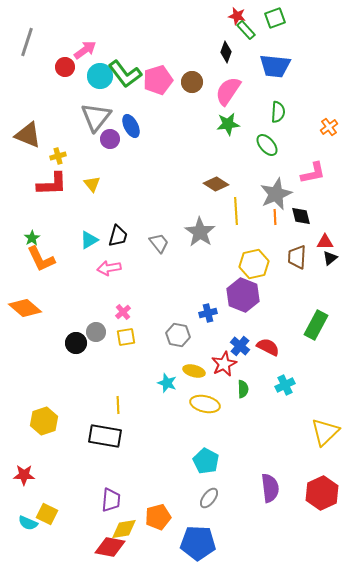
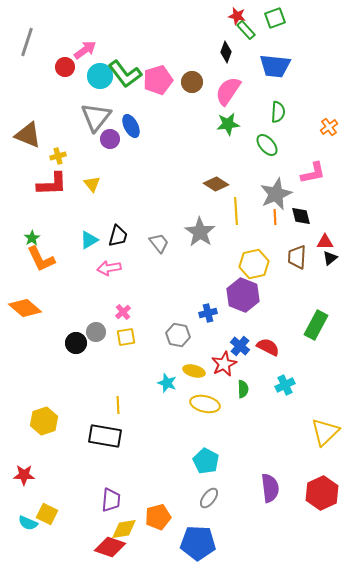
red diamond at (110, 547): rotated 8 degrees clockwise
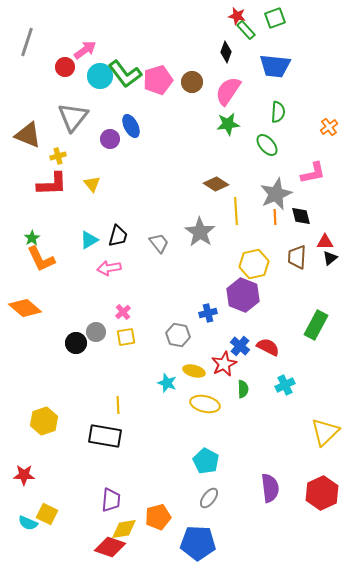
gray triangle at (96, 117): moved 23 px left
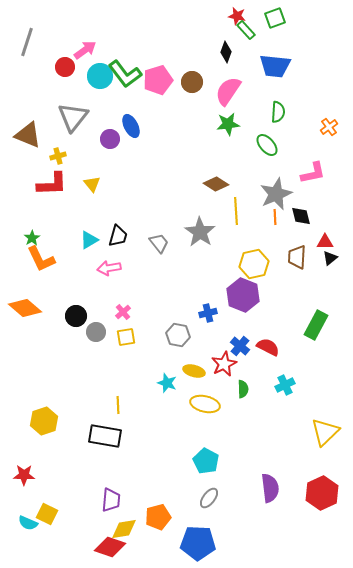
black circle at (76, 343): moved 27 px up
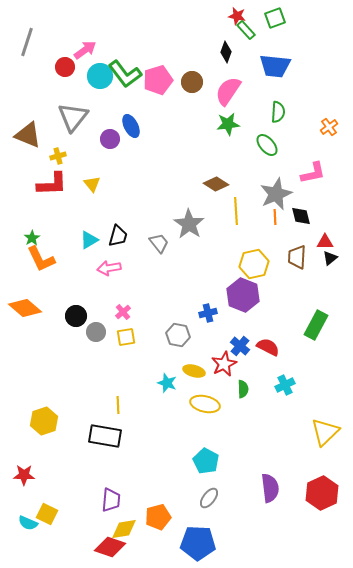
gray star at (200, 232): moved 11 px left, 8 px up
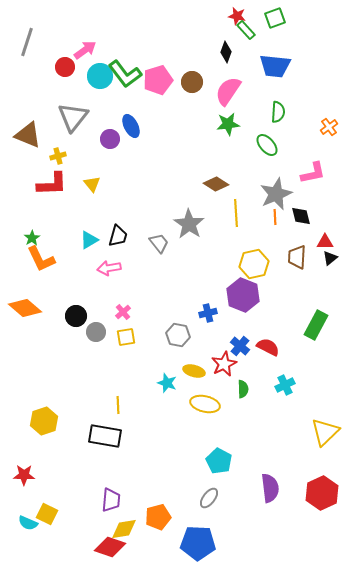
yellow line at (236, 211): moved 2 px down
cyan pentagon at (206, 461): moved 13 px right
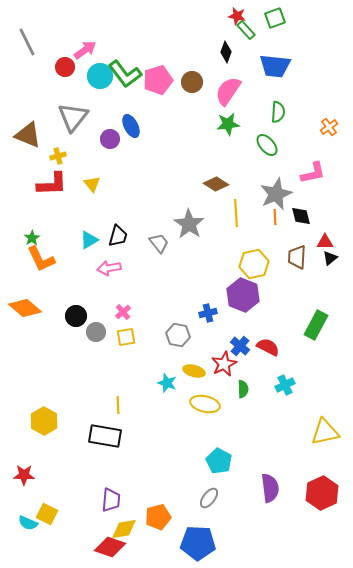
gray line at (27, 42): rotated 44 degrees counterclockwise
yellow hexagon at (44, 421): rotated 12 degrees counterclockwise
yellow triangle at (325, 432): rotated 32 degrees clockwise
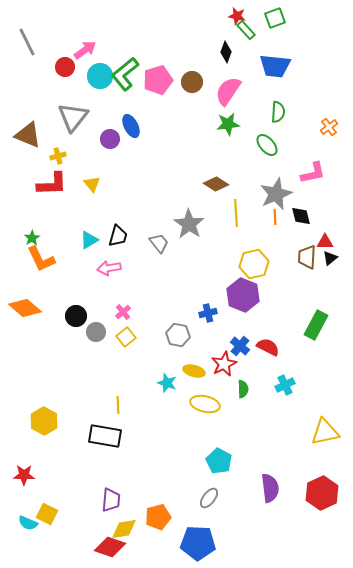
green L-shape at (125, 74): rotated 88 degrees clockwise
brown trapezoid at (297, 257): moved 10 px right
yellow square at (126, 337): rotated 30 degrees counterclockwise
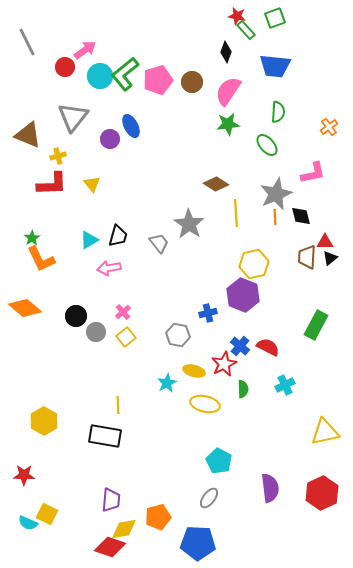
cyan star at (167, 383): rotated 24 degrees clockwise
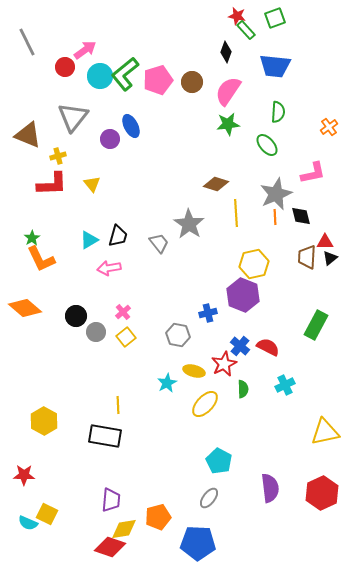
brown diamond at (216, 184): rotated 15 degrees counterclockwise
yellow ellipse at (205, 404): rotated 60 degrees counterclockwise
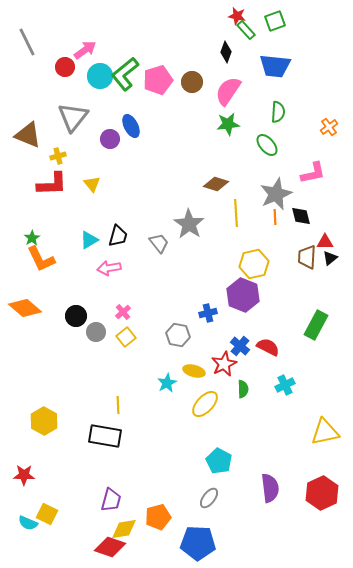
green square at (275, 18): moved 3 px down
purple trapezoid at (111, 500): rotated 10 degrees clockwise
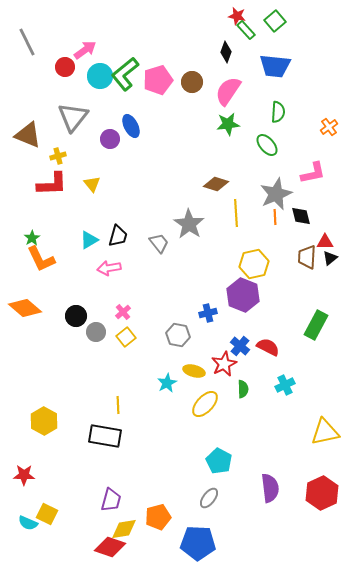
green square at (275, 21): rotated 20 degrees counterclockwise
